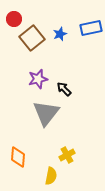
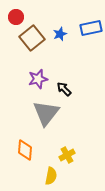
red circle: moved 2 px right, 2 px up
orange diamond: moved 7 px right, 7 px up
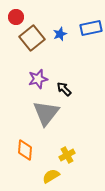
yellow semicircle: rotated 132 degrees counterclockwise
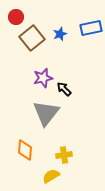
purple star: moved 5 px right, 1 px up
yellow cross: moved 3 px left; rotated 21 degrees clockwise
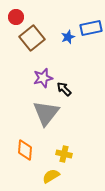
blue star: moved 8 px right, 3 px down
yellow cross: moved 1 px up; rotated 21 degrees clockwise
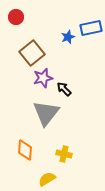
brown square: moved 15 px down
yellow semicircle: moved 4 px left, 3 px down
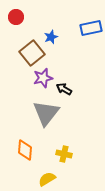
blue star: moved 17 px left
black arrow: rotated 14 degrees counterclockwise
